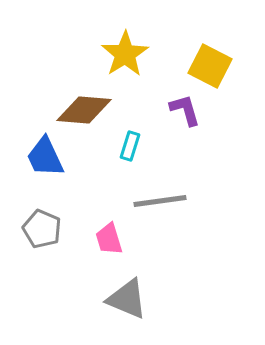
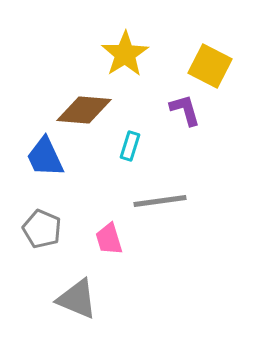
gray triangle: moved 50 px left
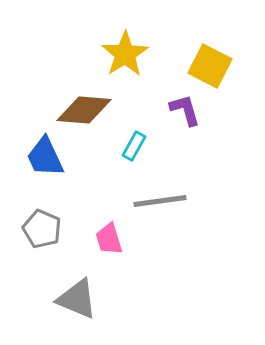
cyan rectangle: moved 4 px right; rotated 12 degrees clockwise
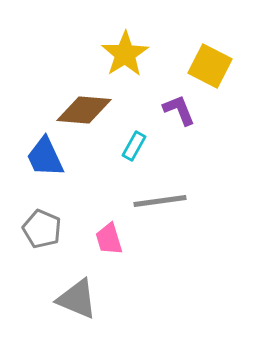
purple L-shape: moved 6 px left; rotated 6 degrees counterclockwise
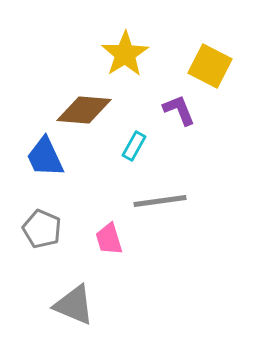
gray triangle: moved 3 px left, 6 px down
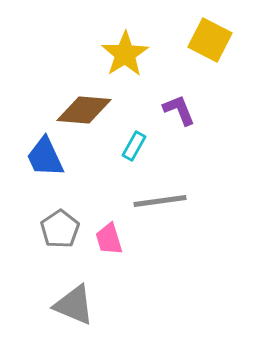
yellow square: moved 26 px up
gray pentagon: moved 18 px right; rotated 15 degrees clockwise
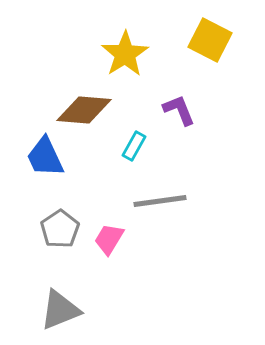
pink trapezoid: rotated 48 degrees clockwise
gray triangle: moved 14 px left, 5 px down; rotated 45 degrees counterclockwise
